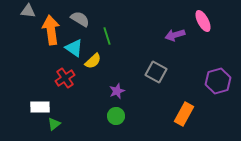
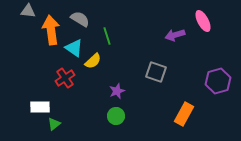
gray square: rotated 10 degrees counterclockwise
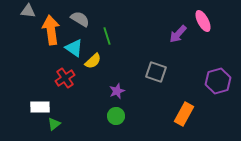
purple arrow: moved 3 px right, 1 px up; rotated 30 degrees counterclockwise
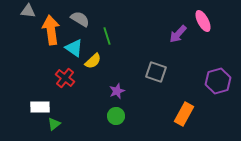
red cross: rotated 18 degrees counterclockwise
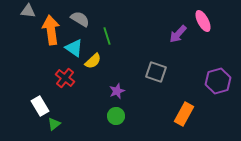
white rectangle: moved 1 px up; rotated 60 degrees clockwise
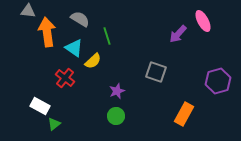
orange arrow: moved 4 px left, 2 px down
white rectangle: rotated 30 degrees counterclockwise
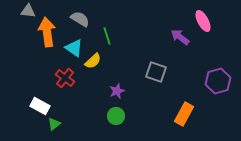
purple arrow: moved 2 px right, 3 px down; rotated 84 degrees clockwise
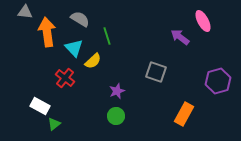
gray triangle: moved 3 px left, 1 px down
cyan triangle: rotated 12 degrees clockwise
